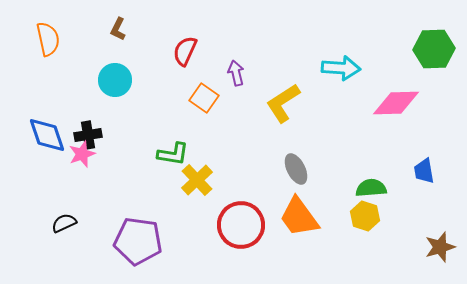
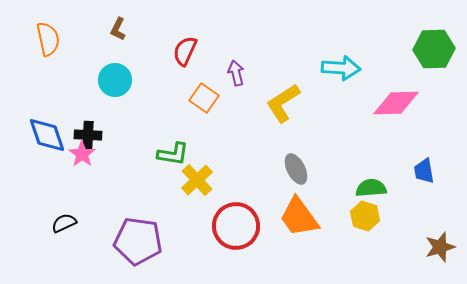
black cross: rotated 12 degrees clockwise
pink star: rotated 16 degrees counterclockwise
red circle: moved 5 px left, 1 px down
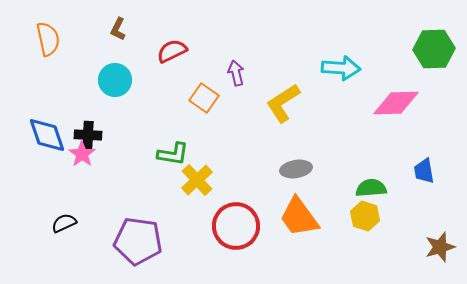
red semicircle: moved 13 px left; rotated 40 degrees clockwise
gray ellipse: rotated 72 degrees counterclockwise
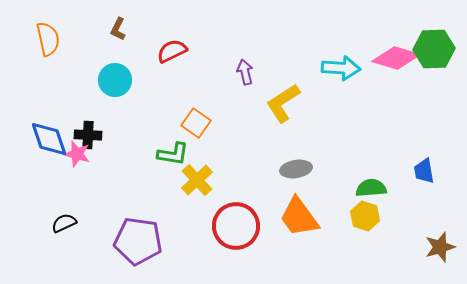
purple arrow: moved 9 px right, 1 px up
orange square: moved 8 px left, 25 px down
pink diamond: moved 45 px up; rotated 18 degrees clockwise
blue diamond: moved 2 px right, 4 px down
pink star: moved 5 px left; rotated 20 degrees counterclockwise
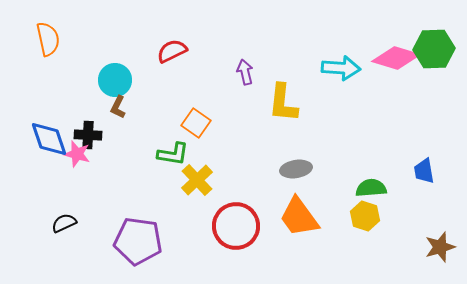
brown L-shape: moved 78 px down
yellow L-shape: rotated 51 degrees counterclockwise
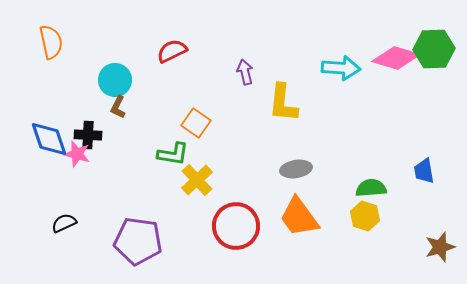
orange semicircle: moved 3 px right, 3 px down
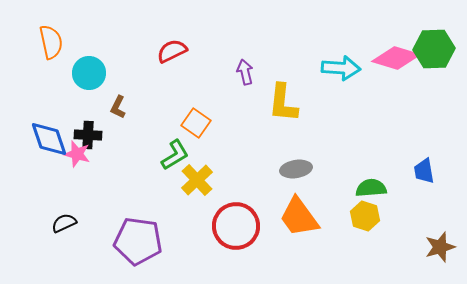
cyan circle: moved 26 px left, 7 px up
green L-shape: moved 2 px right, 1 px down; rotated 40 degrees counterclockwise
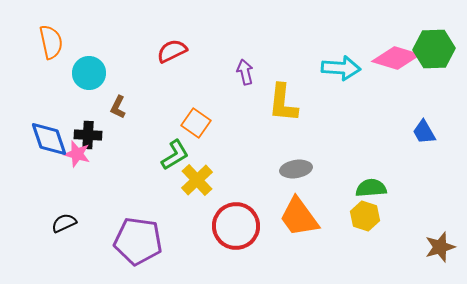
blue trapezoid: moved 39 px up; rotated 20 degrees counterclockwise
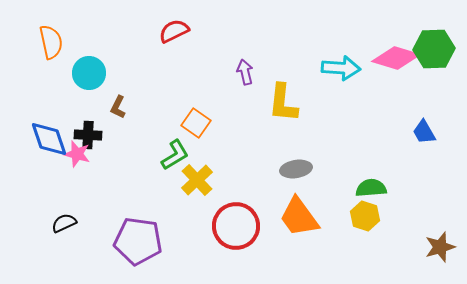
red semicircle: moved 2 px right, 20 px up
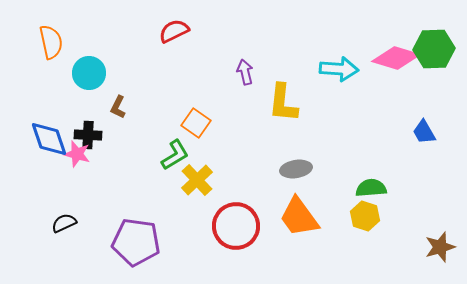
cyan arrow: moved 2 px left, 1 px down
purple pentagon: moved 2 px left, 1 px down
